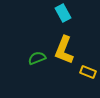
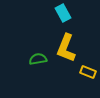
yellow L-shape: moved 2 px right, 2 px up
green semicircle: moved 1 px right, 1 px down; rotated 12 degrees clockwise
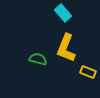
cyan rectangle: rotated 12 degrees counterclockwise
green semicircle: rotated 24 degrees clockwise
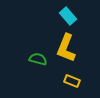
cyan rectangle: moved 5 px right, 3 px down
yellow rectangle: moved 16 px left, 9 px down
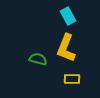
cyan rectangle: rotated 12 degrees clockwise
yellow rectangle: moved 2 px up; rotated 21 degrees counterclockwise
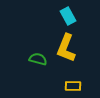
yellow rectangle: moved 1 px right, 7 px down
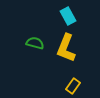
green semicircle: moved 3 px left, 16 px up
yellow rectangle: rotated 56 degrees counterclockwise
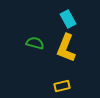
cyan rectangle: moved 3 px down
yellow rectangle: moved 11 px left; rotated 42 degrees clockwise
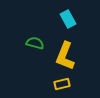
yellow L-shape: moved 1 px left, 8 px down
yellow rectangle: moved 2 px up
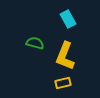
yellow rectangle: moved 1 px right, 1 px up
